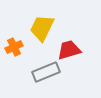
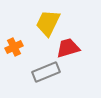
yellow trapezoid: moved 6 px right, 5 px up
red trapezoid: moved 1 px left, 2 px up
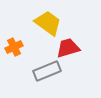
yellow trapezoid: rotated 100 degrees clockwise
gray rectangle: moved 1 px right, 1 px up
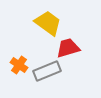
orange cross: moved 5 px right, 18 px down; rotated 30 degrees counterclockwise
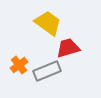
orange cross: rotated 18 degrees clockwise
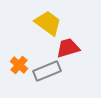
orange cross: rotated 12 degrees counterclockwise
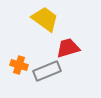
yellow trapezoid: moved 3 px left, 4 px up
orange cross: rotated 24 degrees counterclockwise
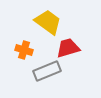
yellow trapezoid: moved 3 px right, 3 px down
orange cross: moved 5 px right, 15 px up
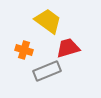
yellow trapezoid: moved 1 px up
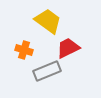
red trapezoid: rotated 10 degrees counterclockwise
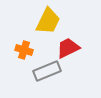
yellow trapezoid: rotated 80 degrees clockwise
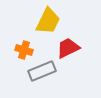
gray rectangle: moved 5 px left
